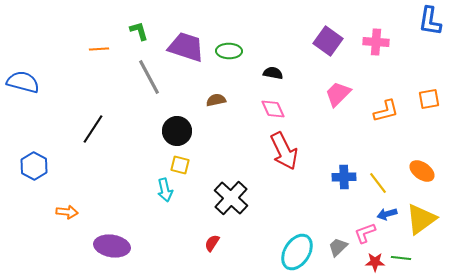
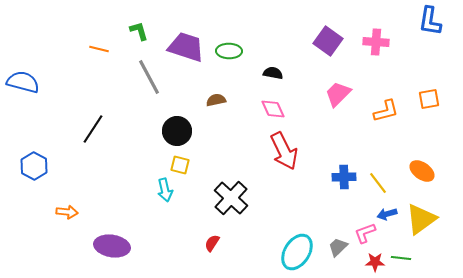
orange line: rotated 18 degrees clockwise
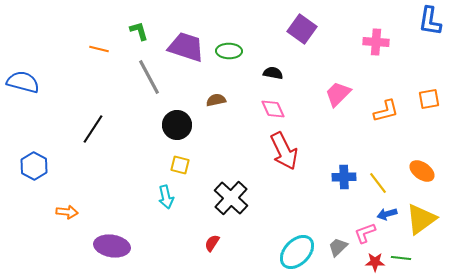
purple square: moved 26 px left, 12 px up
black circle: moved 6 px up
cyan arrow: moved 1 px right, 7 px down
cyan ellipse: rotated 12 degrees clockwise
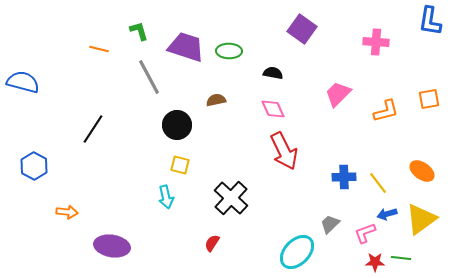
gray trapezoid: moved 8 px left, 23 px up
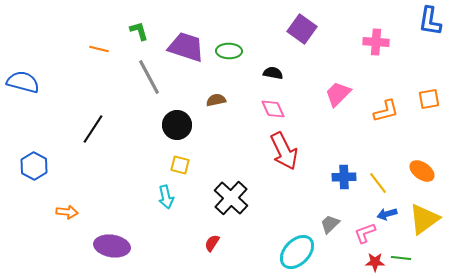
yellow triangle: moved 3 px right
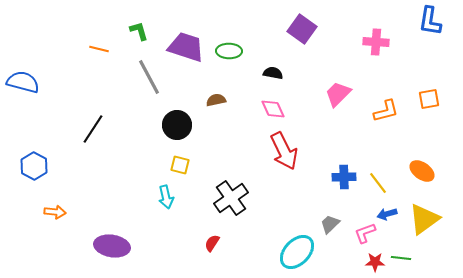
black cross: rotated 12 degrees clockwise
orange arrow: moved 12 px left
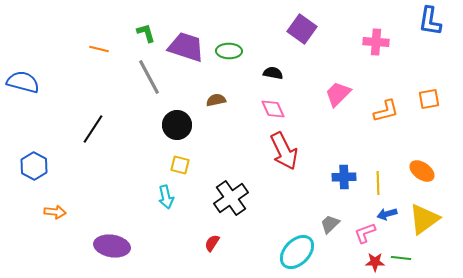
green L-shape: moved 7 px right, 2 px down
yellow line: rotated 35 degrees clockwise
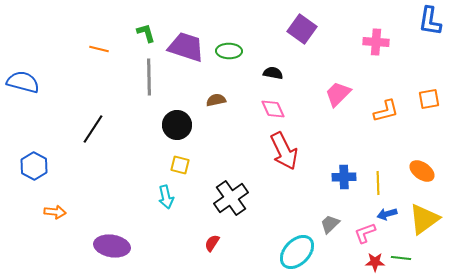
gray line: rotated 27 degrees clockwise
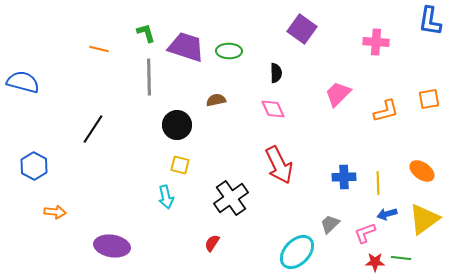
black semicircle: moved 3 px right; rotated 78 degrees clockwise
red arrow: moved 5 px left, 14 px down
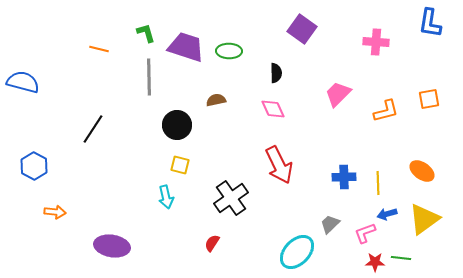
blue L-shape: moved 2 px down
